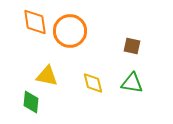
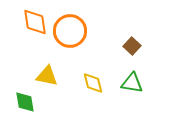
brown square: rotated 30 degrees clockwise
green diamond: moved 6 px left; rotated 15 degrees counterclockwise
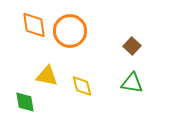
orange diamond: moved 1 px left, 3 px down
yellow diamond: moved 11 px left, 3 px down
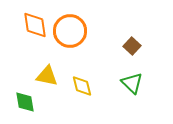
orange diamond: moved 1 px right
green triangle: rotated 35 degrees clockwise
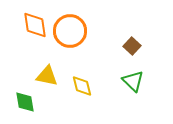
green triangle: moved 1 px right, 2 px up
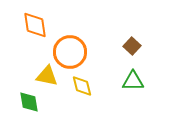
orange circle: moved 21 px down
green triangle: rotated 45 degrees counterclockwise
green diamond: moved 4 px right
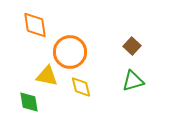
green triangle: rotated 15 degrees counterclockwise
yellow diamond: moved 1 px left, 1 px down
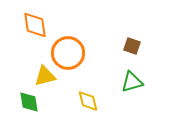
brown square: rotated 24 degrees counterclockwise
orange circle: moved 2 px left, 1 px down
yellow triangle: moved 2 px left; rotated 25 degrees counterclockwise
green triangle: moved 1 px left, 1 px down
yellow diamond: moved 7 px right, 14 px down
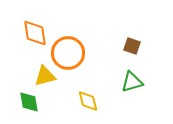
orange diamond: moved 8 px down
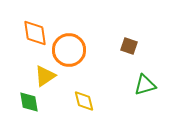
brown square: moved 3 px left
orange circle: moved 1 px right, 3 px up
yellow triangle: rotated 20 degrees counterclockwise
green triangle: moved 13 px right, 3 px down
yellow diamond: moved 4 px left
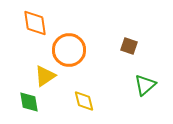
orange diamond: moved 10 px up
green triangle: rotated 25 degrees counterclockwise
